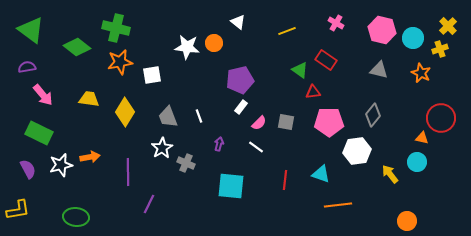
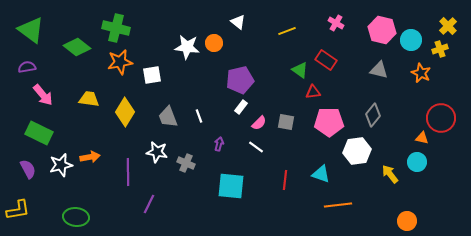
cyan circle at (413, 38): moved 2 px left, 2 px down
white star at (162, 148): moved 5 px left, 4 px down; rotated 30 degrees counterclockwise
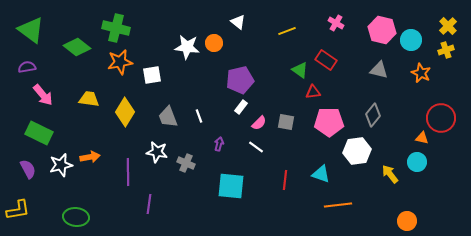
yellow cross at (440, 49): moved 6 px right, 1 px down
purple line at (149, 204): rotated 18 degrees counterclockwise
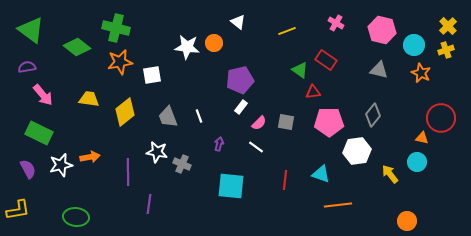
cyan circle at (411, 40): moved 3 px right, 5 px down
yellow diamond at (125, 112): rotated 20 degrees clockwise
gray cross at (186, 163): moved 4 px left, 1 px down
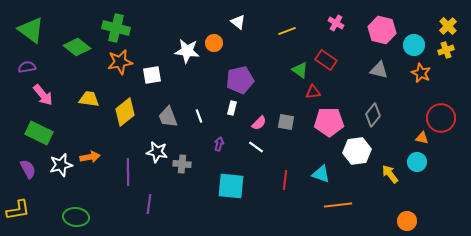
white star at (187, 47): moved 4 px down
white rectangle at (241, 107): moved 9 px left, 1 px down; rotated 24 degrees counterclockwise
gray cross at (182, 164): rotated 18 degrees counterclockwise
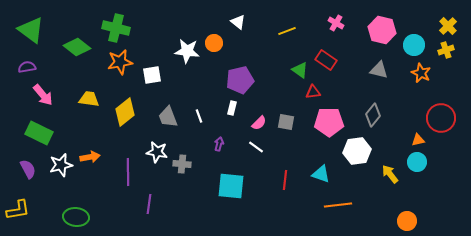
orange triangle at (422, 138): moved 4 px left, 2 px down; rotated 24 degrees counterclockwise
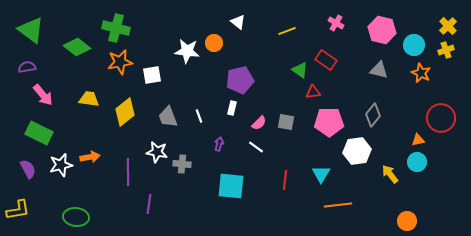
cyan triangle at (321, 174): rotated 42 degrees clockwise
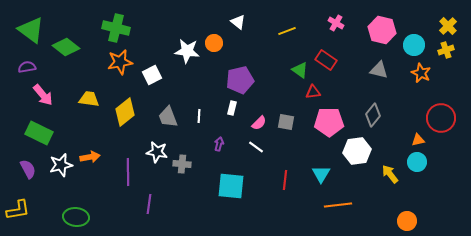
green diamond at (77, 47): moved 11 px left
white square at (152, 75): rotated 18 degrees counterclockwise
white line at (199, 116): rotated 24 degrees clockwise
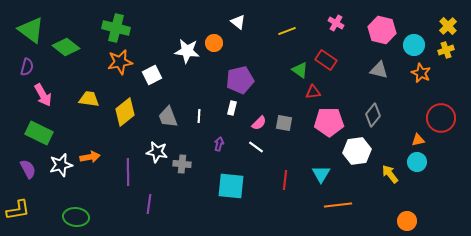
purple semicircle at (27, 67): rotated 114 degrees clockwise
pink arrow at (43, 95): rotated 10 degrees clockwise
gray square at (286, 122): moved 2 px left, 1 px down
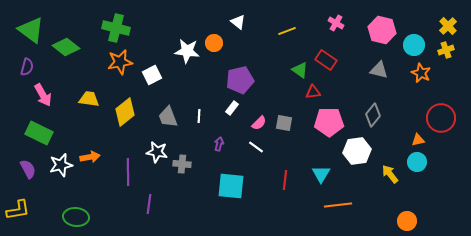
white rectangle at (232, 108): rotated 24 degrees clockwise
